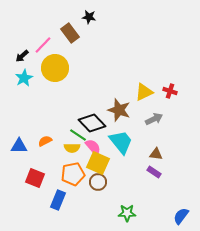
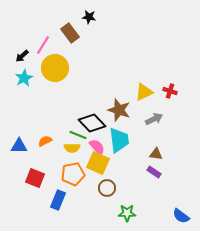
pink line: rotated 12 degrees counterclockwise
green line: rotated 12 degrees counterclockwise
cyan trapezoid: moved 2 px left, 2 px up; rotated 32 degrees clockwise
pink semicircle: moved 4 px right
brown circle: moved 9 px right, 6 px down
blue semicircle: rotated 90 degrees counterclockwise
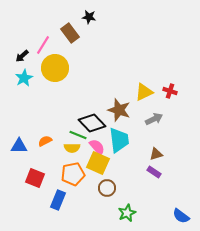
brown triangle: rotated 24 degrees counterclockwise
green star: rotated 24 degrees counterclockwise
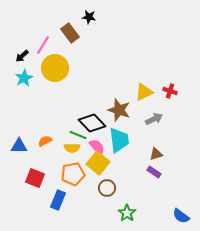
yellow square: rotated 15 degrees clockwise
green star: rotated 12 degrees counterclockwise
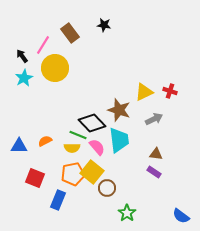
black star: moved 15 px right, 8 px down
black arrow: rotated 96 degrees clockwise
brown triangle: rotated 24 degrees clockwise
yellow square: moved 6 px left, 9 px down
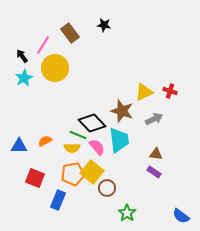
brown star: moved 3 px right, 1 px down
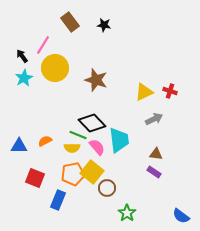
brown rectangle: moved 11 px up
brown star: moved 26 px left, 31 px up
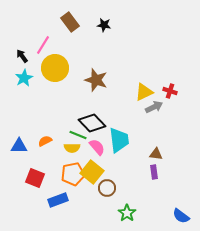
gray arrow: moved 12 px up
purple rectangle: rotated 48 degrees clockwise
blue rectangle: rotated 48 degrees clockwise
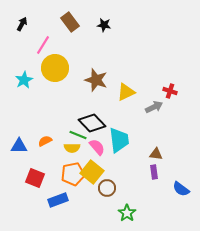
black arrow: moved 32 px up; rotated 64 degrees clockwise
cyan star: moved 2 px down
yellow triangle: moved 18 px left
blue semicircle: moved 27 px up
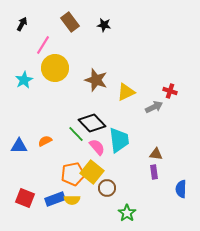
green line: moved 2 px left, 1 px up; rotated 24 degrees clockwise
yellow semicircle: moved 52 px down
red square: moved 10 px left, 20 px down
blue semicircle: rotated 54 degrees clockwise
blue rectangle: moved 3 px left, 1 px up
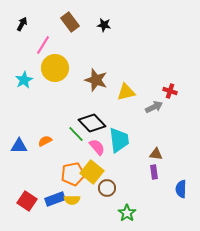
yellow triangle: rotated 12 degrees clockwise
red square: moved 2 px right, 3 px down; rotated 12 degrees clockwise
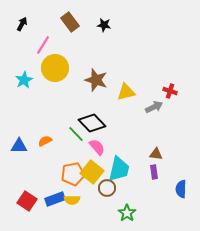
cyan trapezoid: moved 29 px down; rotated 20 degrees clockwise
